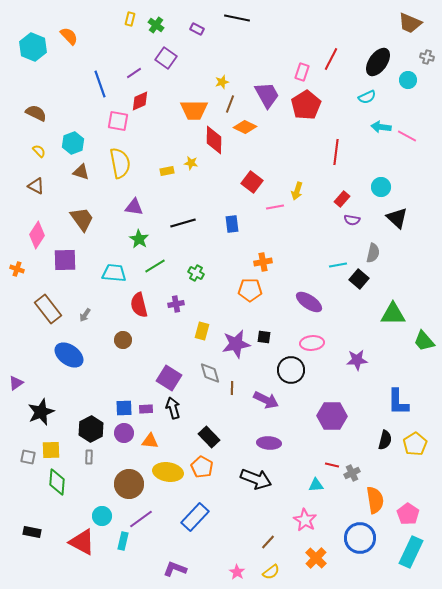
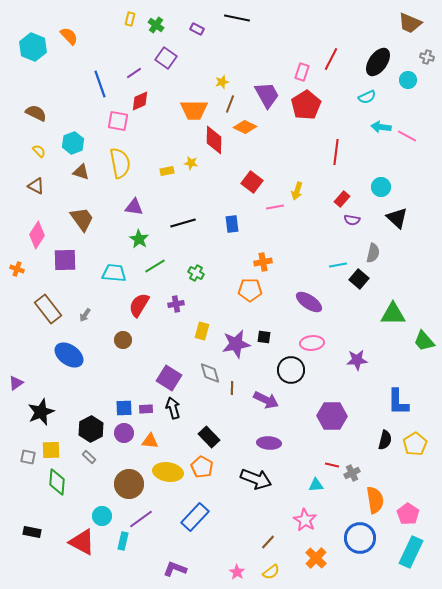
red semicircle at (139, 305): rotated 45 degrees clockwise
gray rectangle at (89, 457): rotated 48 degrees counterclockwise
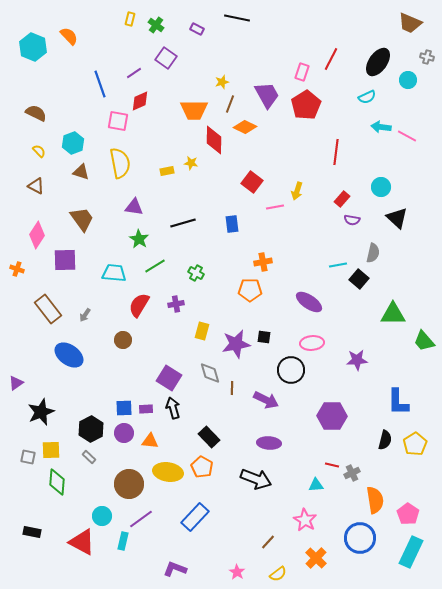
yellow semicircle at (271, 572): moved 7 px right, 2 px down
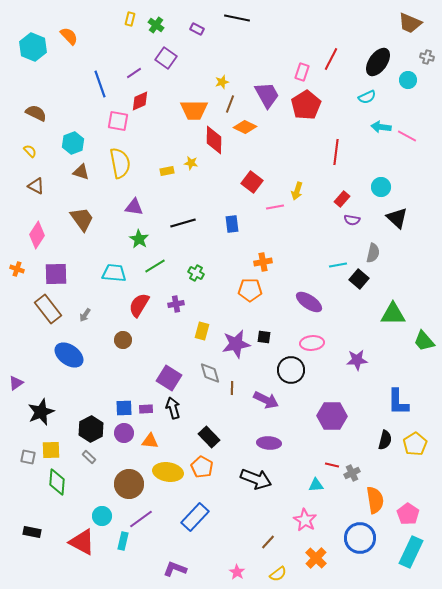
yellow semicircle at (39, 151): moved 9 px left
purple square at (65, 260): moved 9 px left, 14 px down
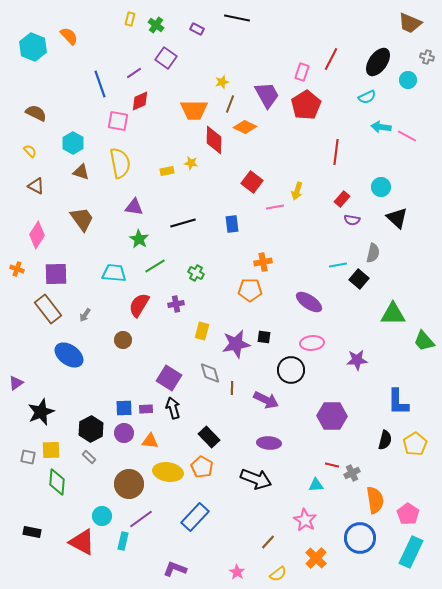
cyan hexagon at (73, 143): rotated 10 degrees counterclockwise
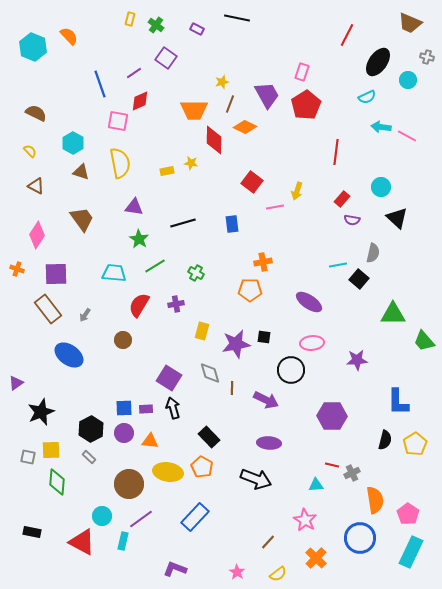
red line at (331, 59): moved 16 px right, 24 px up
